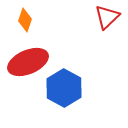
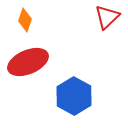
blue hexagon: moved 10 px right, 8 px down
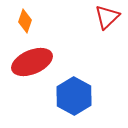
orange diamond: moved 1 px down
red ellipse: moved 4 px right
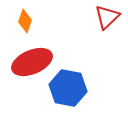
blue hexagon: moved 6 px left, 8 px up; rotated 18 degrees counterclockwise
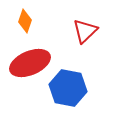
red triangle: moved 22 px left, 14 px down
red ellipse: moved 2 px left, 1 px down
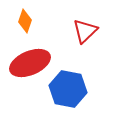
blue hexagon: moved 1 px down
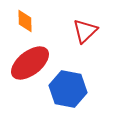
orange diamond: rotated 20 degrees counterclockwise
red ellipse: rotated 15 degrees counterclockwise
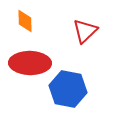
red ellipse: rotated 39 degrees clockwise
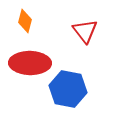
orange diamond: rotated 15 degrees clockwise
red triangle: rotated 24 degrees counterclockwise
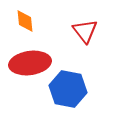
orange diamond: rotated 20 degrees counterclockwise
red ellipse: rotated 9 degrees counterclockwise
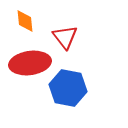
red triangle: moved 20 px left, 6 px down
blue hexagon: moved 1 px up
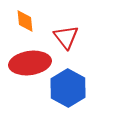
red triangle: moved 1 px right
blue hexagon: rotated 18 degrees clockwise
